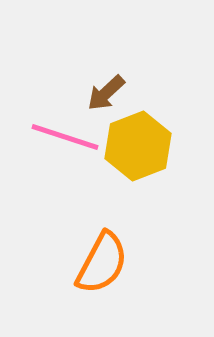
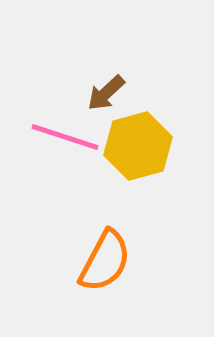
yellow hexagon: rotated 6 degrees clockwise
orange semicircle: moved 3 px right, 2 px up
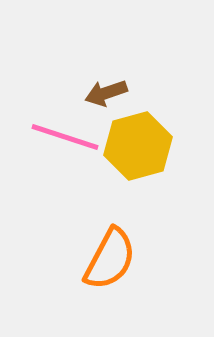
brown arrow: rotated 24 degrees clockwise
orange semicircle: moved 5 px right, 2 px up
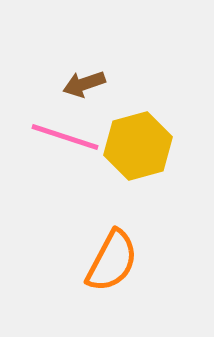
brown arrow: moved 22 px left, 9 px up
orange semicircle: moved 2 px right, 2 px down
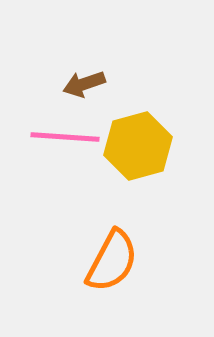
pink line: rotated 14 degrees counterclockwise
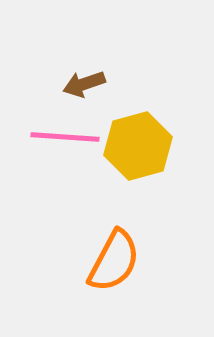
orange semicircle: moved 2 px right
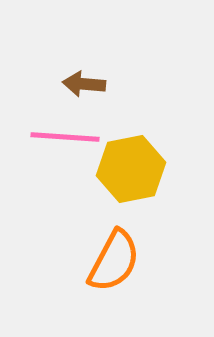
brown arrow: rotated 24 degrees clockwise
yellow hexagon: moved 7 px left, 23 px down; rotated 4 degrees clockwise
